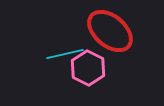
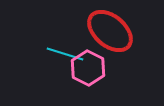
cyan line: rotated 30 degrees clockwise
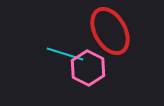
red ellipse: rotated 21 degrees clockwise
